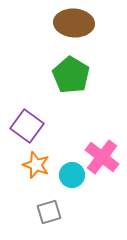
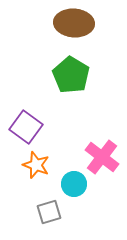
purple square: moved 1 px left, 1 px down
cyan circle: moved 2 px right, 9 px down
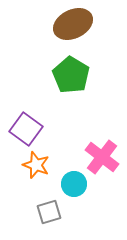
brown ellipse: moved 1 px left, 1 px down; rotated 30 degrees counterclockwise
purple square: moved 2 px down
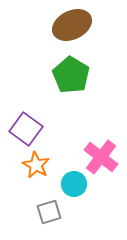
brown ellipse: moved 1 px left, 1 px down
pink cross: moved 1 px left
orange star: rotated 8 degrees clockwise
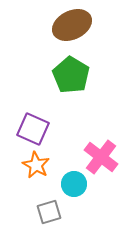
purple square: moved 7 px right; rotated 12 degrees counterclockwise
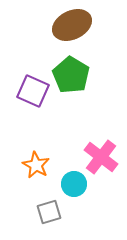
purple square: moved 38 px up
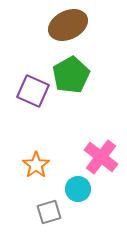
brown ellipse: moved 4 px left
green pentagon: rotated 12 degrees clockwise
orange star: rotated 8 degrees clockwise
cyan circle: moved 4 px right, 5 px down
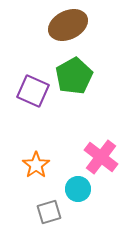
green pentagon: moved 3 px right, 1 px down
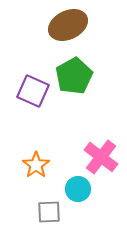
gray square: rotated 15 degrees clockwise
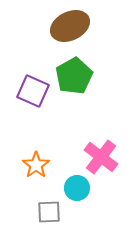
brown ellipse: moved 2 px right, 1 px down
cyan circle: moved 1 px left, 1 px up
